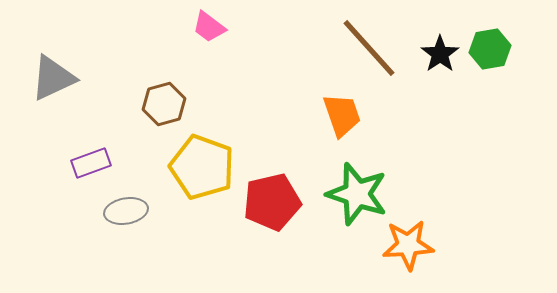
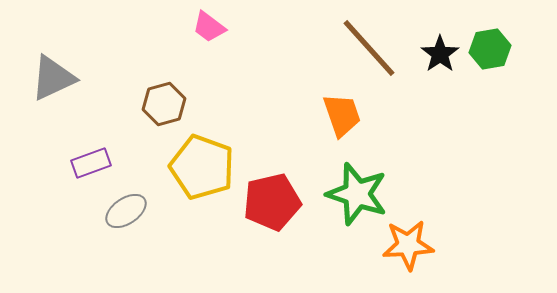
gray ellipse: rotated 24 degrees counterclockwise
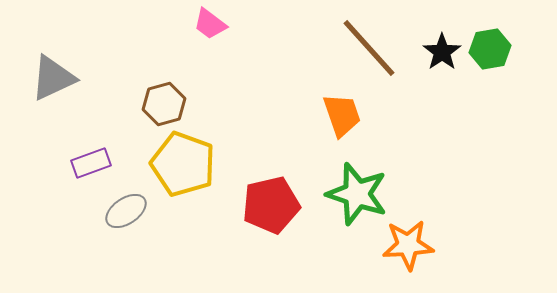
pink trapezoid: moved 1 px right, 3 px up
black star: moved 2 px right, 2 px up
yellow pentagon: moved 19 px left, 3 px up
red pentagon: moved 1 px left, 3 px down
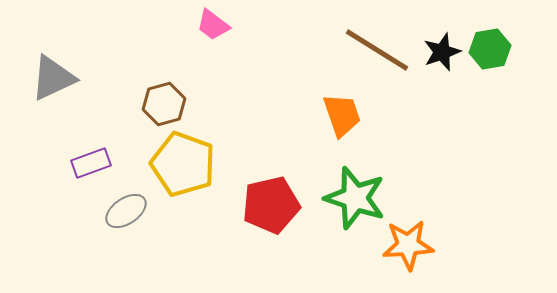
pink trapezoid: moved 3 px right, 1 px down
brown line: moved 8 px right, 2 px down; rotated 16 degrees counterclockwise
black star: rotated 15 degrees clockwise
green star: moved 2 px left, 4 px down
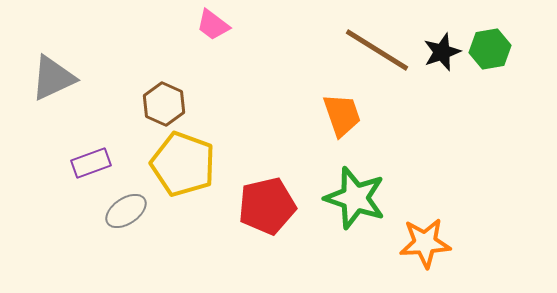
brown hexagon: rotated 21 degrees counterclockwise
red pentagon: moved 4 px left, 1 px down
orange star: moved 17 px right, 2 px up
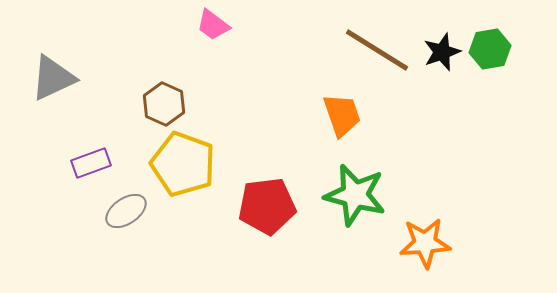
green star: moved 3 px up; rotated 4 degrees counterclockwise
red pentagon: rotated 6 degrees clockwise
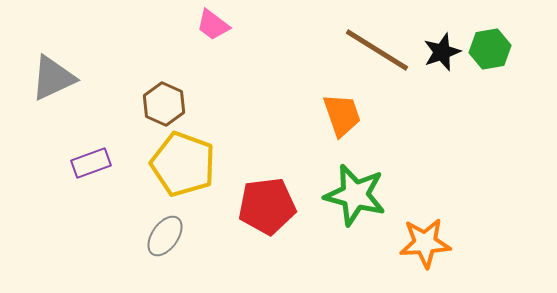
gray ellipse: moved 39 px right, 25 px down; rotated 21 degrees counterclockwise
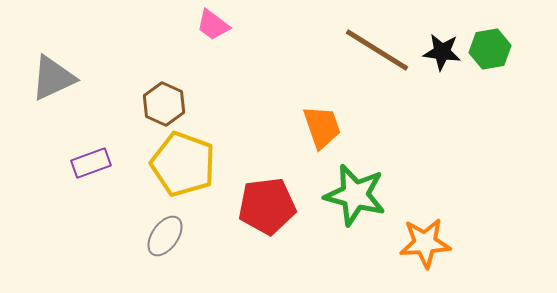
black star: rotated 27 degrees clockwise
orange trapezoid: moved 20 px left, 12 px down
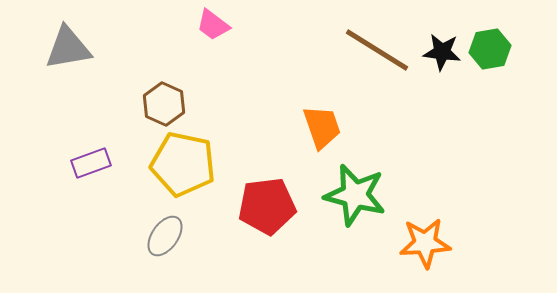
gray triangle: moved 15 px right, 30 px up; rotated 15 degrees clockwise
yellow pentagon: rotated 8 degrees counterclockwise
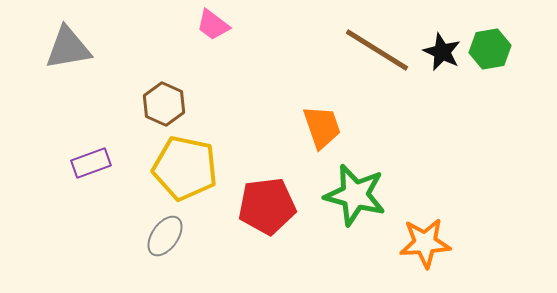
black star: rotated 18 degrees clockwise
yellow pentagon: moved 2 px right, 4 px down
